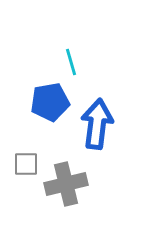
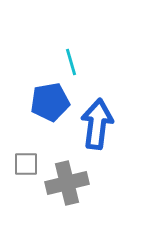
gray cross: moved 1 px right, 1 px up
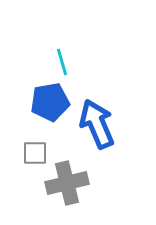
cyan line: moved 9 px left
blue arrow: rotated 30 degrees counterclockwise
gray square: moved 9 px right, 11 px up
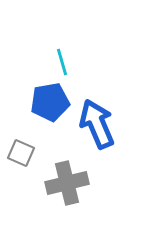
gray square: moved 14 px left; rotated 24 degrees clockwise
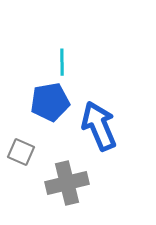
cyan line: rotated 16 degrees clockwise
blue arrow: moved 2 px right, 2 px down
gray square: moved 1 px up
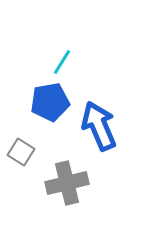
cyan line: rotated 32 degrees clockwise
gray square: rotated 8 degrees clockwise
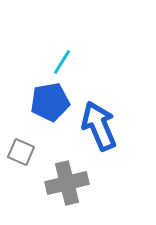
gray square: rotated 8 degrees counterclockwise
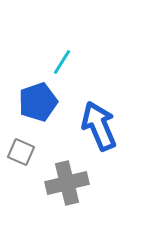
blue pentagon: moved 12 px left; rotated 9 degrees counterclockwise
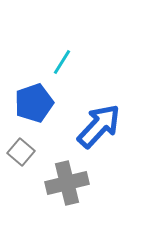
blue pentagon: moved 4 px left, 1 px down
blue arrow: rotated 66 degrees clockwise
gray square: rotated 16 degrees clockwise
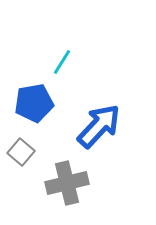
blue pentagon: rotated 9 degrees clockwise
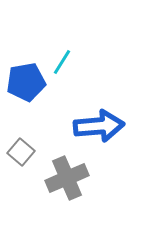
blue pentagon: moved 8 px left, 21 px up
blue arrow: rotated 42 degrees clockwise
gray cross: moved 5 px up; rotated 9 degrees counterclockwise
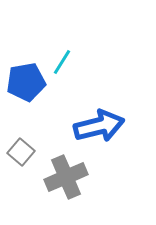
blue arrow: rotated 9 degrees counterclockwise
gray cross: moved 1 px left, 1 px up
